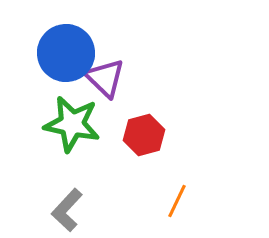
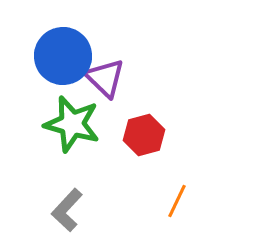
blue circle: moved 3 px left, 3 px down
green star: rotated 4 degrees clockwise
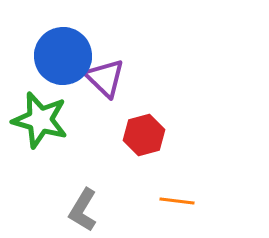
green star: moved 32 px left, 4 px up
orange line: rotated 72 degrees clockwise
gray L-shape: moved 16 px right; rotated 12 degrees counterclockwise
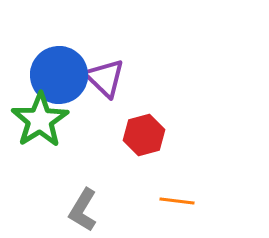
blue circle: moved 4 px left, 19 px down
green star: rotated 24 degrees clockwise
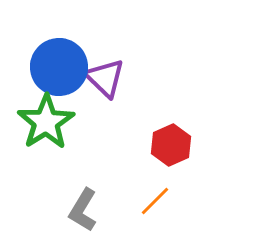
blue circle: moved 8 px up
green star: moved 6 px right, 2 px down
red hexagon: moved 27 px right, 10 px down; rotated 9 degrees counterclockwise
orange line: moved 22 px left; rotated 52 degrees counterclockwise
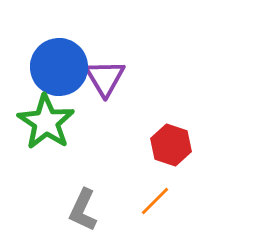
purple triangle: rotated 15 degrees clockwise
green star: rotated 6 degrees counterclockwise
red hexagon: rotated 18 degrees counterclockwise
gray L-shape: rotated 6 degrees counterclockwise
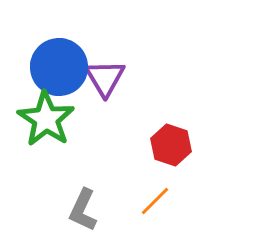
green star: moved 3 px up
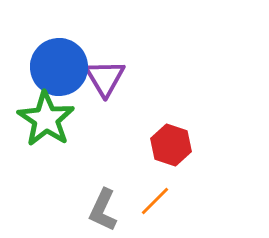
gray L-shape: moved 20 px right
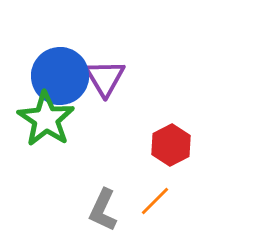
blue circle: moved 1 px right, 9 px down
red hexagon: rotated 15 degrees clockwise
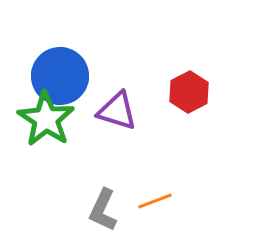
purple triangle: moved 12 px right, 33 px down; rotated 42 degrees counterclockwise
red hexagon: moved 18 px right, 53 px up
orange line: rotated 24 degrees clockwise
